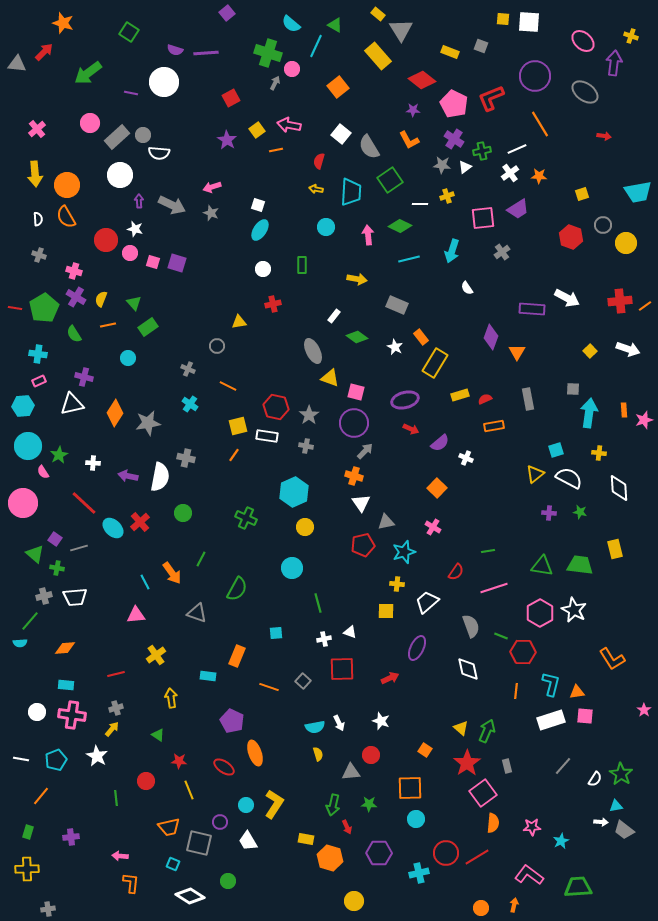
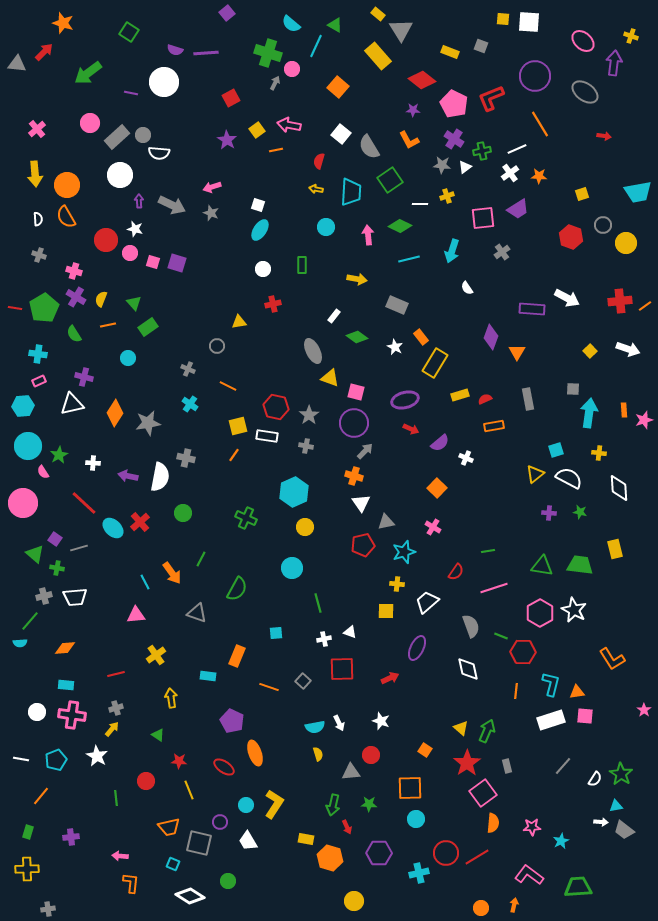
orange square at (338, 87): rotated 10 degrees counterclockwise
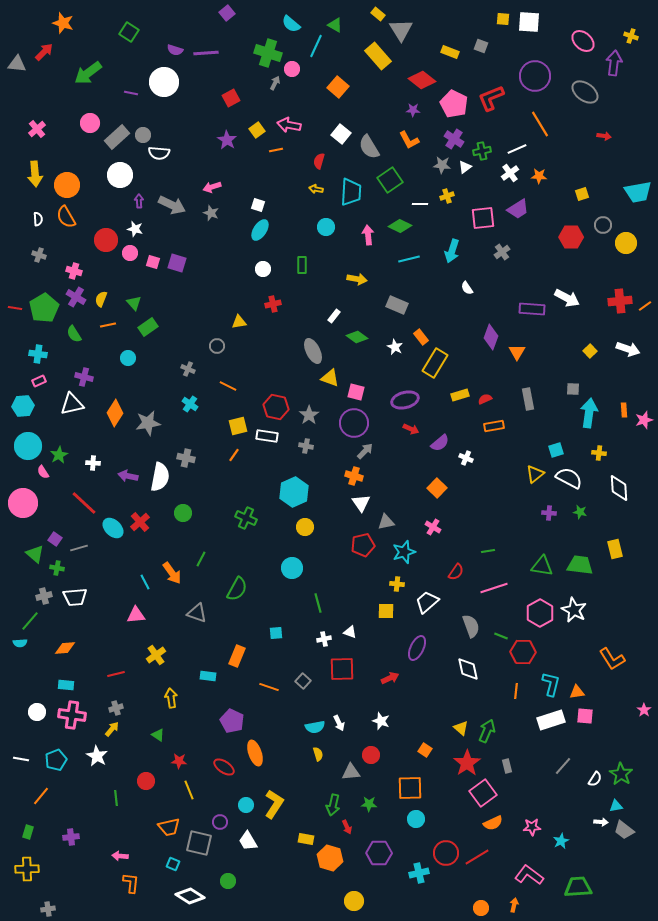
red hexagon at (571, 237): rotated 20 degrees counterclockwise
orange semicircle at (493, 823): rotated 60 degrees clockwise
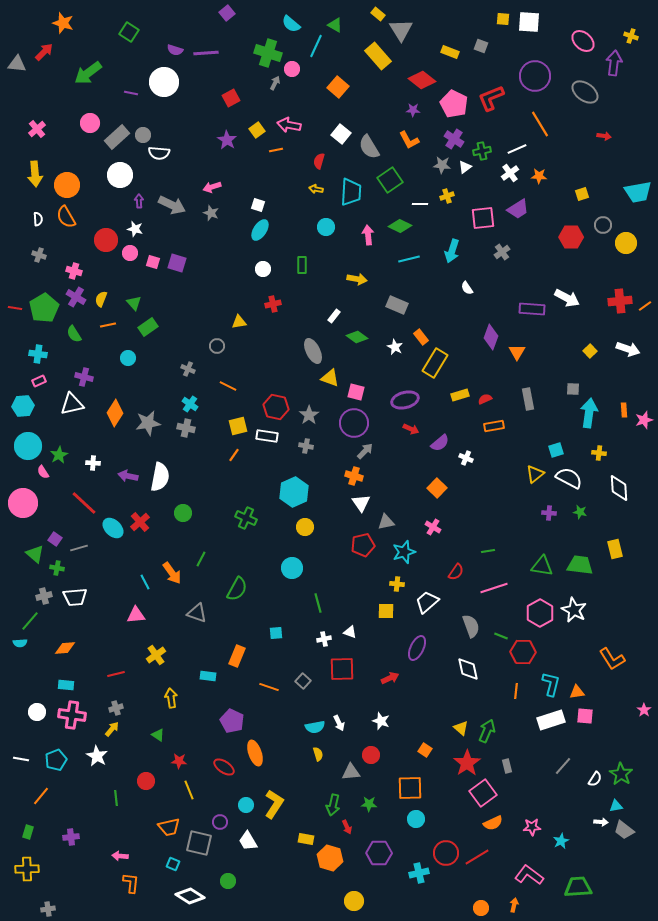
gray cross at (186, 458): moved 30 px up
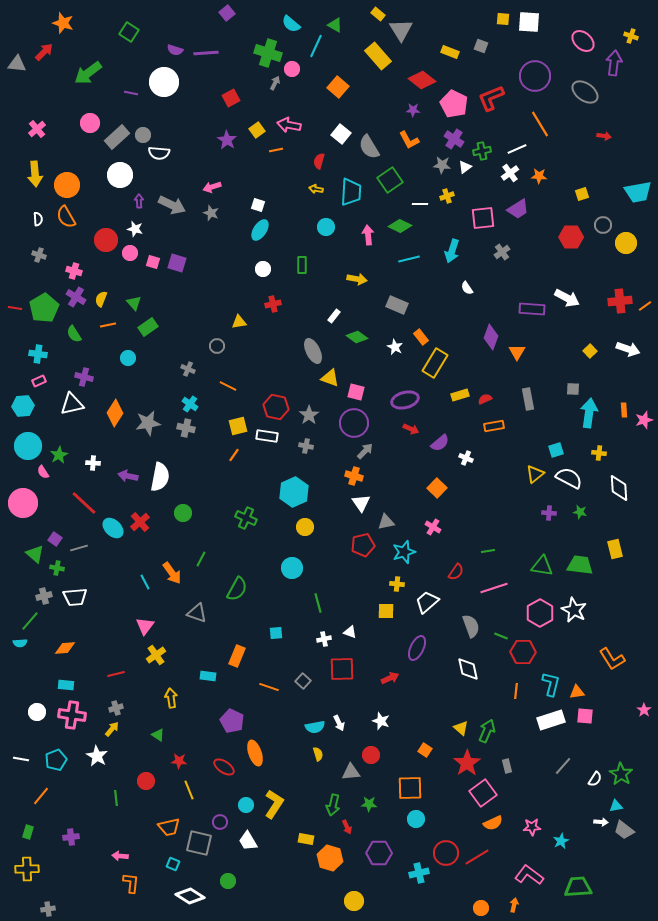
pink triangle at (136, 615): moved 9 px right, 11 px down; rotated 48 degrees counterclockwise
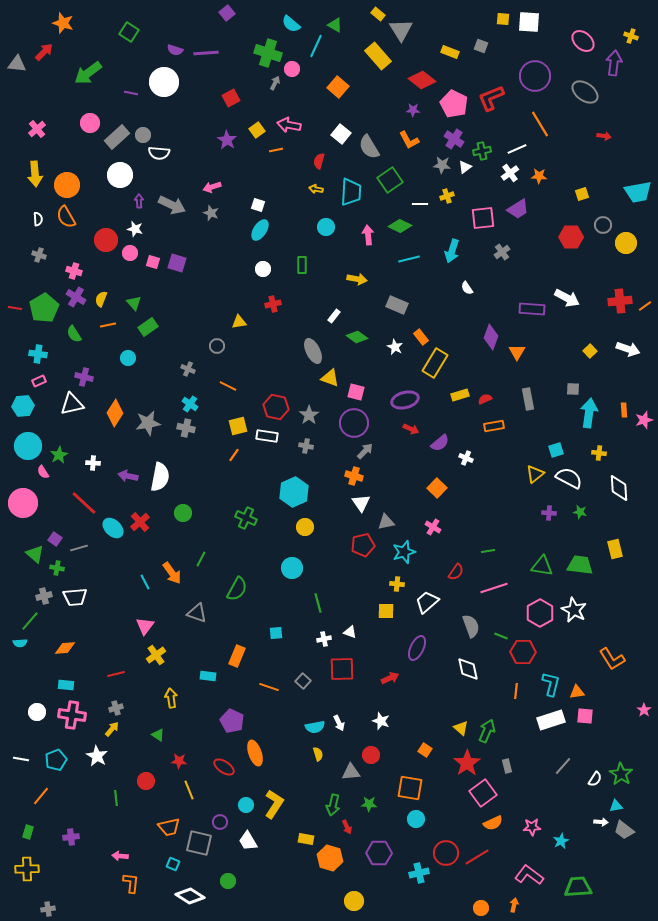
orange square at (410, 788): rotated 12 degrees clockwise
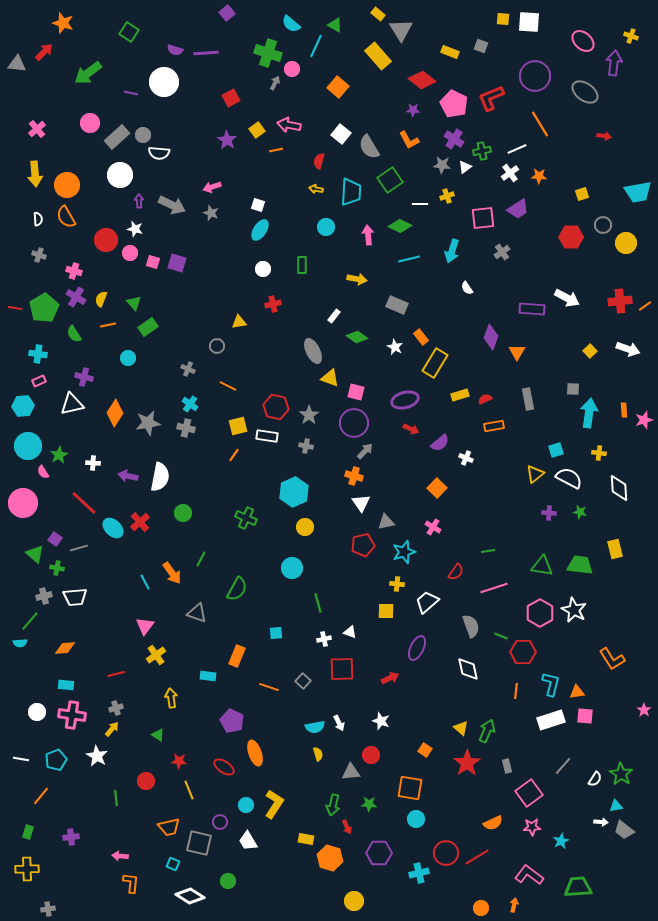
pink square at (483, 793): moved 46 px right
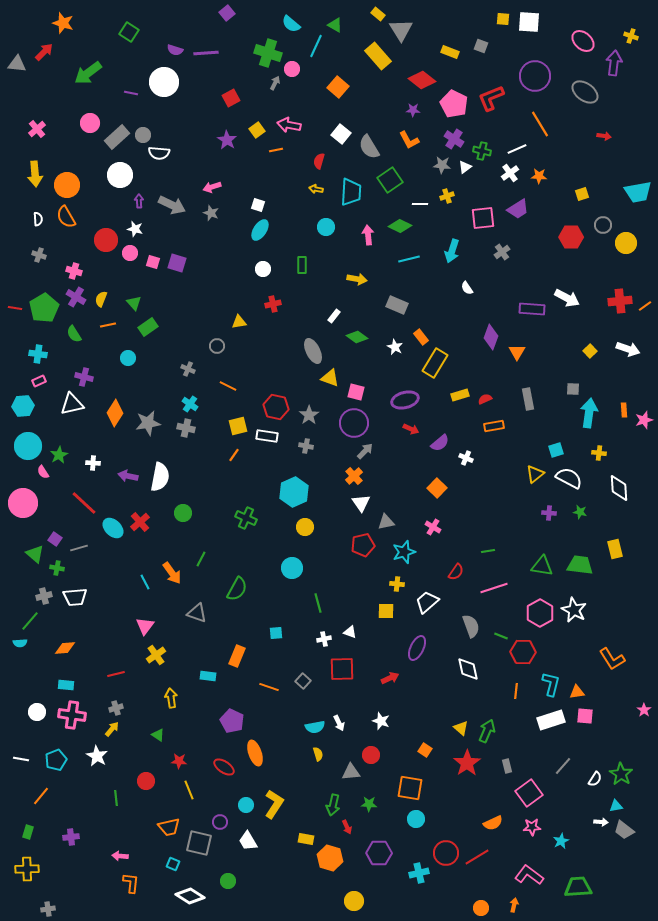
green cross at (482, 151): rotated 24 degrees clockwise
orange cross at (354, 476): rotated 30 degrees clockwise
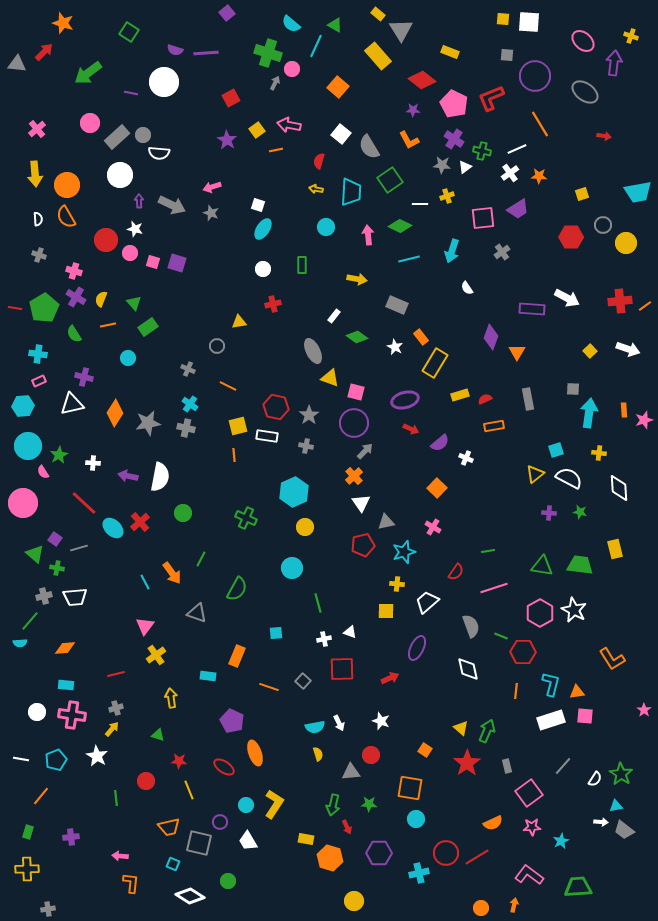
gray square at (481, 46): moved 26 px right, 9 px down; rotated 16 degrees counterclockwise
cyan ellipse at (260, 230): moved 3 px right, 1 px up
orange line at (234, 455): rotated 40 degrees counterclockwise
green triangle at (158, 735): rotated 16 degrees counterclockwise
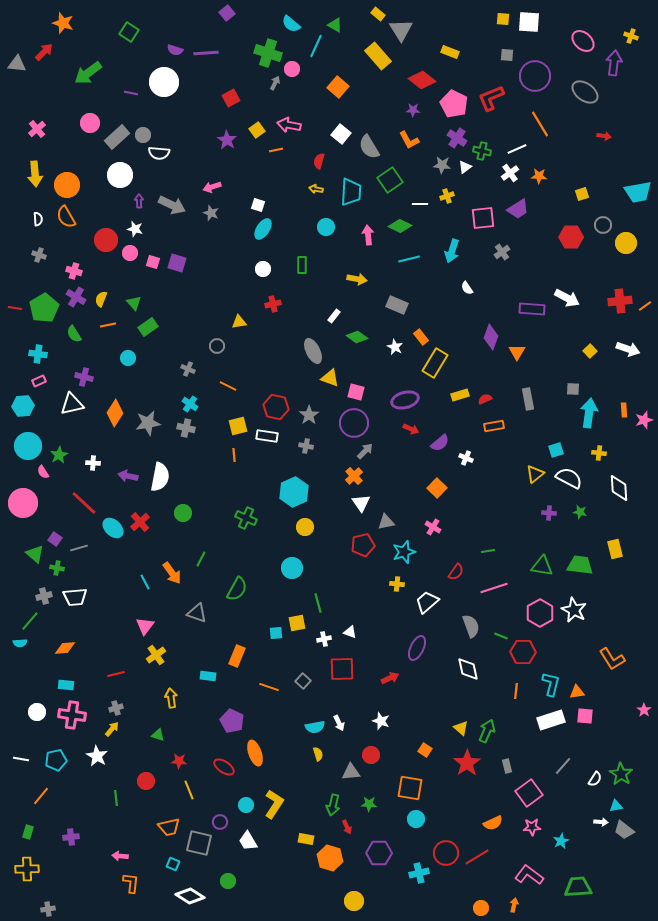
purple cross at (454, 139): moved 3 px right, 1 px up
yellow square at (386, 611): moved 89 px left, 12 px down; rotated 12 degrees counterclockwise
cyan pentagon at (56, 760): rotated 10 degrees clockwise
